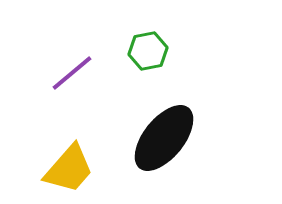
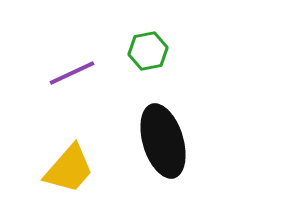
purple line: rotated 15 degrees clockwise
black ellipse: moved 1 px left, 3 px down; rotated 56 degrees counterclockwise
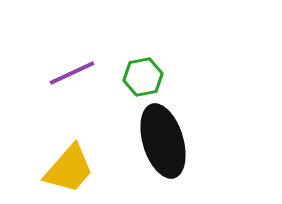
green hexagon: moved 5 px left, 26 px down
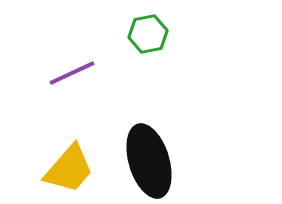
green hexagon: moved 5 px right, 43 px up
black ellipse: moved 14 px left, 20 px down
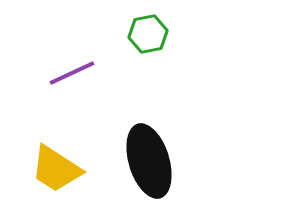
yellow trapezoid: moved 13 px left; rotated 82 degrees clockwise
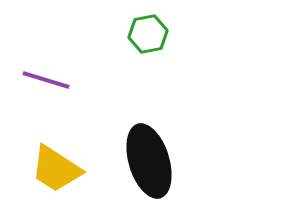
purple line: moved 26 px left, 7 px down; rotated 42 degrees clockwise
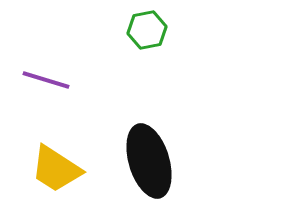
green hexagon: moved 1 px left, 4 px up
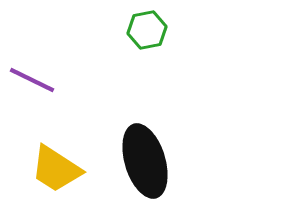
purple line: moved 14 px left; rotated 9 degrees clockwise
black ellipse: moved 4 px left
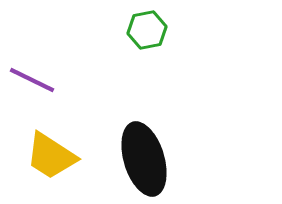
black ellipse: moved 1 px left, 2 px up
yellow trapezoid: moved 5 px left, 13 px up
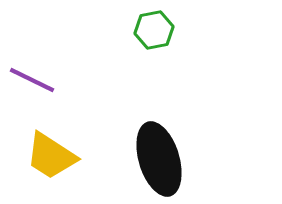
green hexagon: moved 7 px right
black ellipse: moved 15 px right
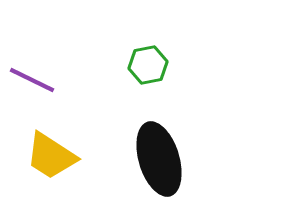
green hexagon: moved 6 px left, 35 px down
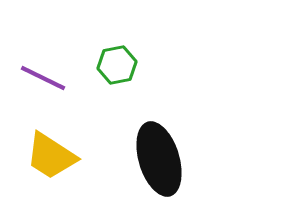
green hexagon: moved 31 px left
purple line: moved 11 px right, 2 px up
